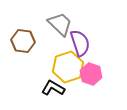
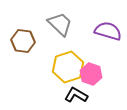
purple semicircle: moved 28 px right, 12 px up; rotated 56 degrees counterclockwise
black L-shape: moved 23 px right, 7 px down
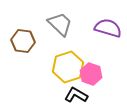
purple semicircle: moved 3 px up
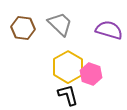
purple semicircle: moved 1 px right, 2 px down
brown hexagon: moved 13 px up
yellow hexagon: rotated 12 degrees counterclockwise
black L-shape: moved 8 px left; rotated 45 degrees clockwise
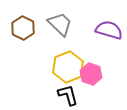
brown hexagon: rotated 20 degrees clockwise
yellow hexagon: rotated 8 degrees clockwise
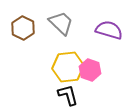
gray trapezoid: moved 1 px right, 1 px up
yellow hexagon: rotated 16 degrees clockwise
pink hexagon: moved 1 px left, 4 px up
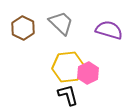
pink hexagon: moved 2 px left, 3 px down; rotated 15 degrees clockwise
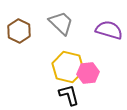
brown hexagon: moved 4 px left, 3 px down
yellow hexagon: rotated 20 degrees clockwise
pink hexagon: rotated 20 degrees clockwise
black L-shape: moved 1 px right
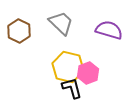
pink hexagon: rotated 15 degrees counterclockwise
black L-shape: moved 3 px right, 7 px up
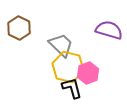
gray trapezoid: moved 22 px down
brown hexagon: moved 3 px up
